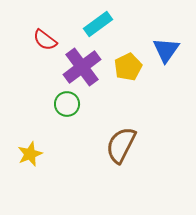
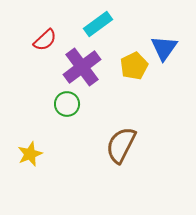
red semicircle: rotated 80 degrees counterclockwise
blue triangle: moved 2 px left, 2 px up
yellow pentagon: moved 6 px right, 1 px up
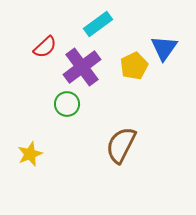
red semicircle: moved 7 px down
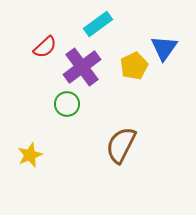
yellow star: moved 1 px down
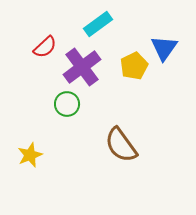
brown semicircle: rotated 63 degrees counterclockwise
